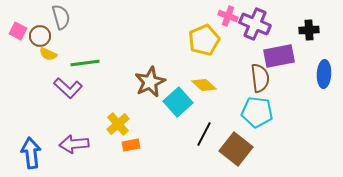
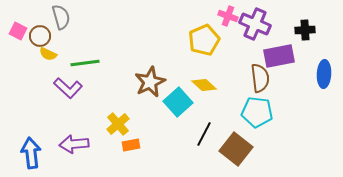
black cross: moved 4 px left
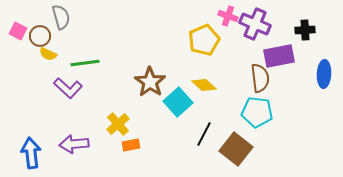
brown star: rotated 12 degrees counterclockwise
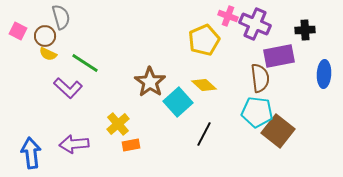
brown circle: moved 5 px right
green line: rotated 40 degrees clockwise
brown square: moved 42 px right, 18 px up
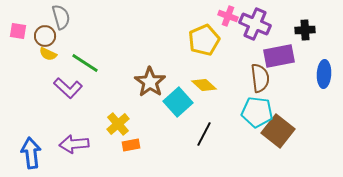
pink square: rotated 18 degrees counterclockwise
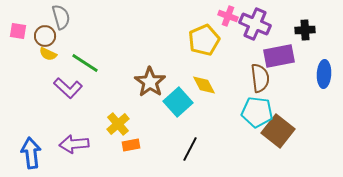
yellow diamond: rotated 20 degrees clockwise
black line: moved 14 px left, 15 px down
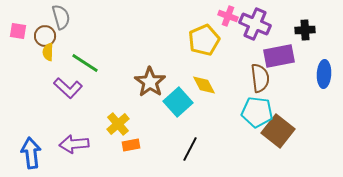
yellow semicircle: moved 2 px up; rotated 66 degrees clockwise
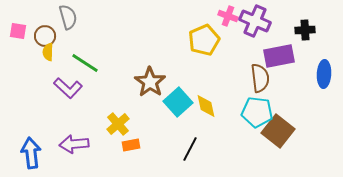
gray semicircle: moved 7 px right
purple cross: moved 3 px up
yellow diamond: moved 2 px right, 21 px down; rotated 15 degrees clockwise
